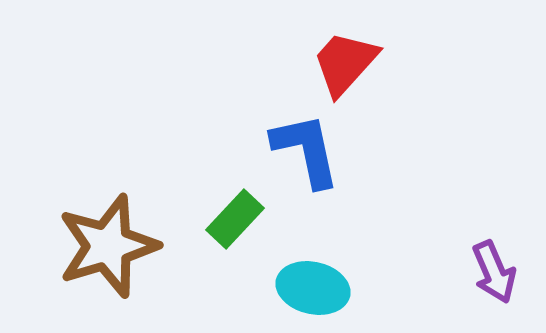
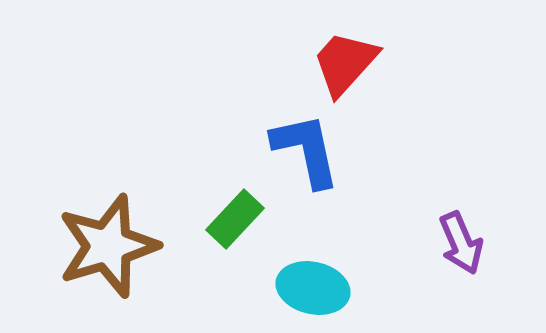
purple arrow: moved 33 px left, 29 px up
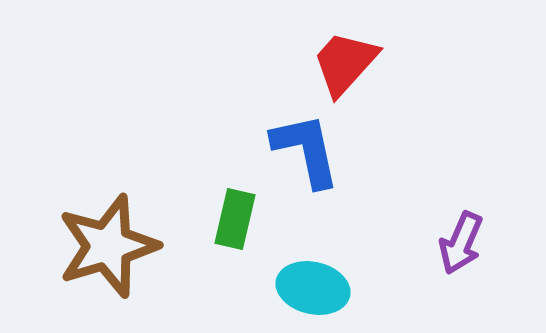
green rectangle: rotated 30 degrees counterclockwise
purple arrow: rotated 46 degrees clockwise
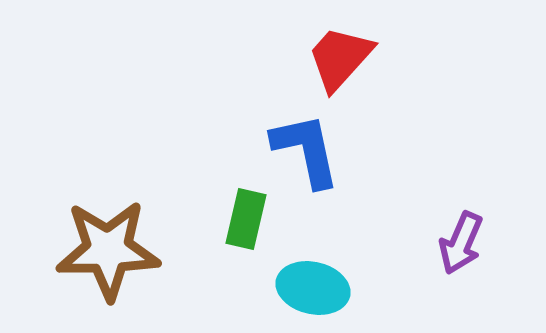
red trapezoid: moved 5 px left, 5 px up
green rectangle: moved 11 px right
brown star: moved 4 px down; rotated 16 degrees clockwise
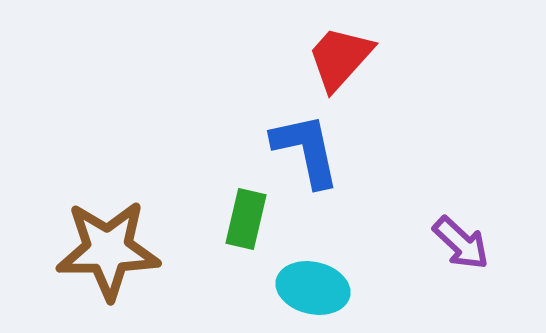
purple arrow: rotated 70 degrees counterclockwise
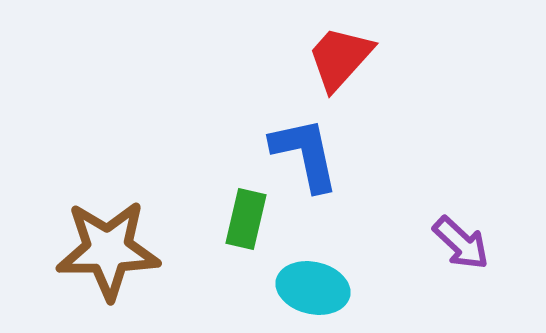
blue L-shape: moved 1 px left, 4 px down
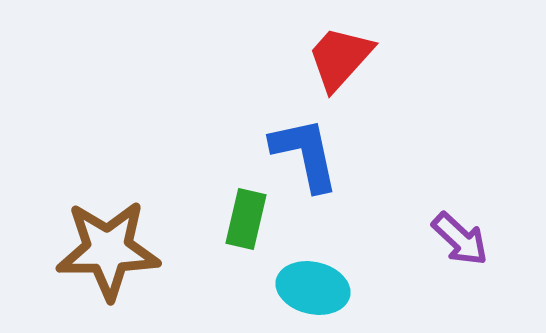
purple arrow: moved 1 px left, 4 px up
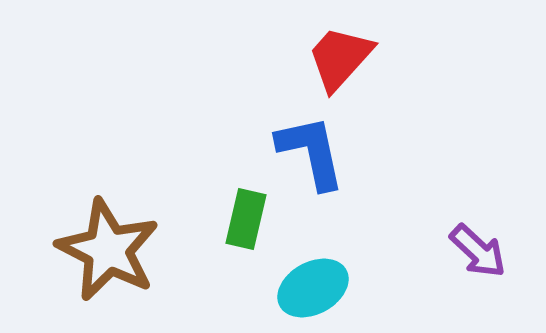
blue L-shape: moved 6 px right, 2 px up
purple arrow: moved 18 px right, 12 px down
brown star: rotated 28 degrees clockwise
cyan ellipse: rotated 42 degrees counterclockwise
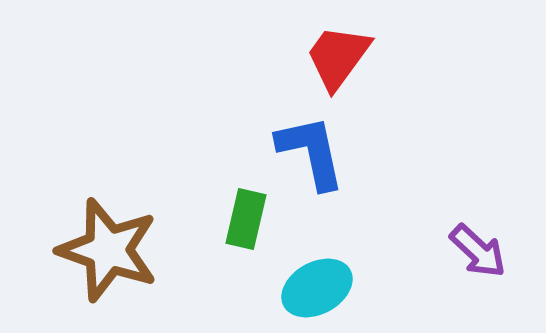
red trapezoid: moved 2 px left, 1 px up; rotated 6 degrees counterclockwise
brown star: rotated 8 degrees counterclockwise
cyan ellipse: moved 4 px right
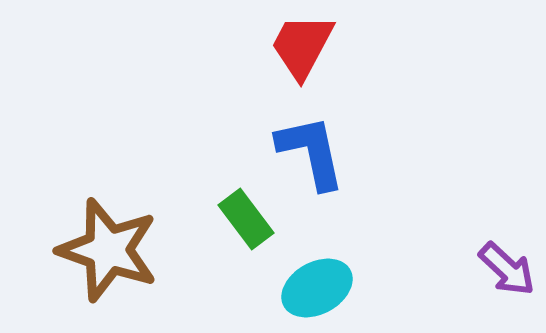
red trapezoid: moved 36 px left, 11 px up; rotated 8 degrees counterclockwise
green rectangle: rotated 50 degrees counterclockwise
purple arrow: moved 29 px right, 18 px down
